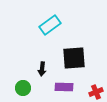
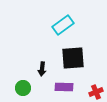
cyan rectangle: moved 13 px right
black square: moved 1 px left
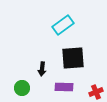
green circle: moved 1 px left
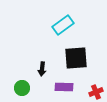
black square: moved 3 px right
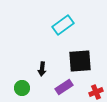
black square: moved 4 px right, 3 px down
purple rectangle: rotated 36 degrees counterclockwise
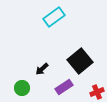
cyan rectangle: moved 9 px left, 8 px up
black square: rotated 35 degrees counterclockwise
black arrow: rotated 40 degrees clockwise
red cross: moved 1 px right
